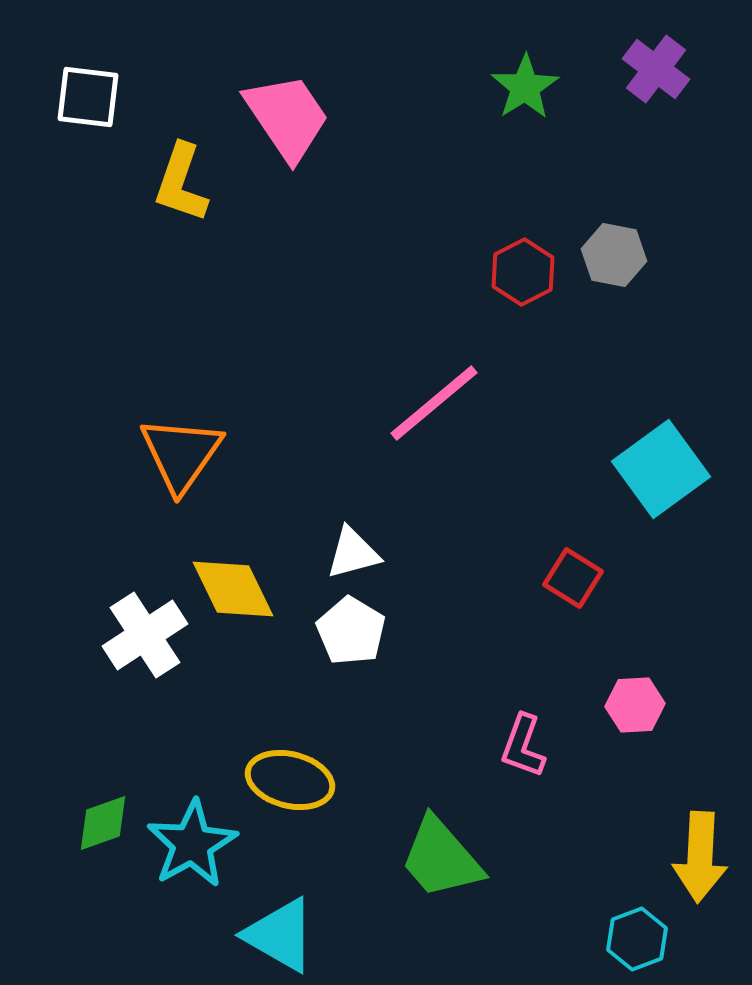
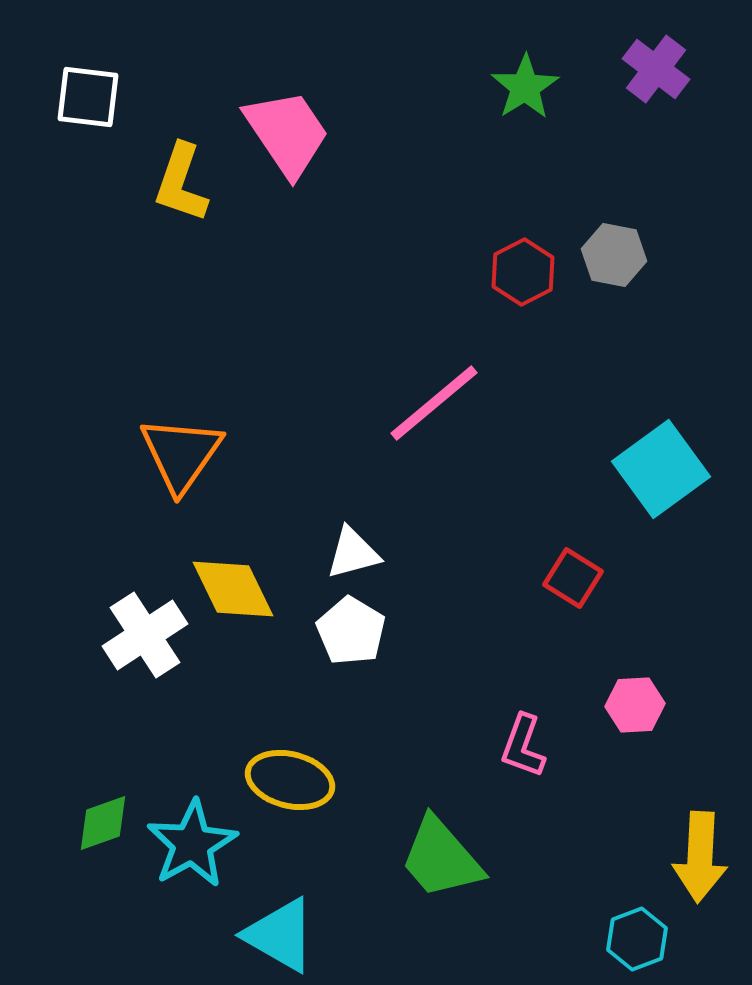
pink trapezoid: moved 16 px down
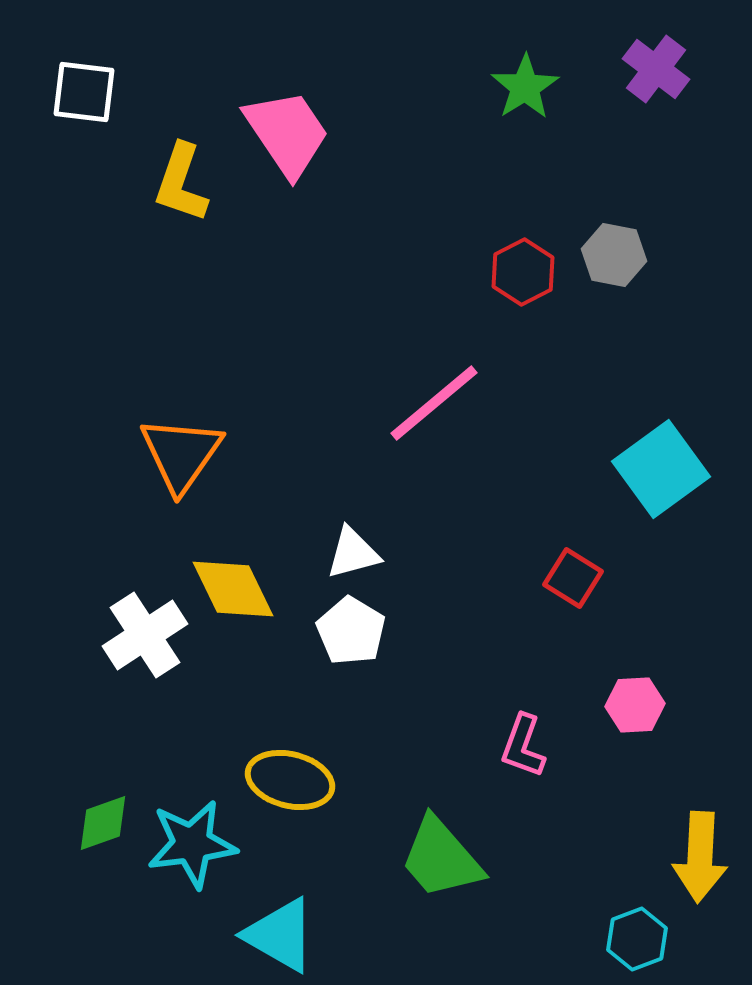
white square: moved 4 px left, 5 px up
cyan star: rotated 22 degrees clockwise
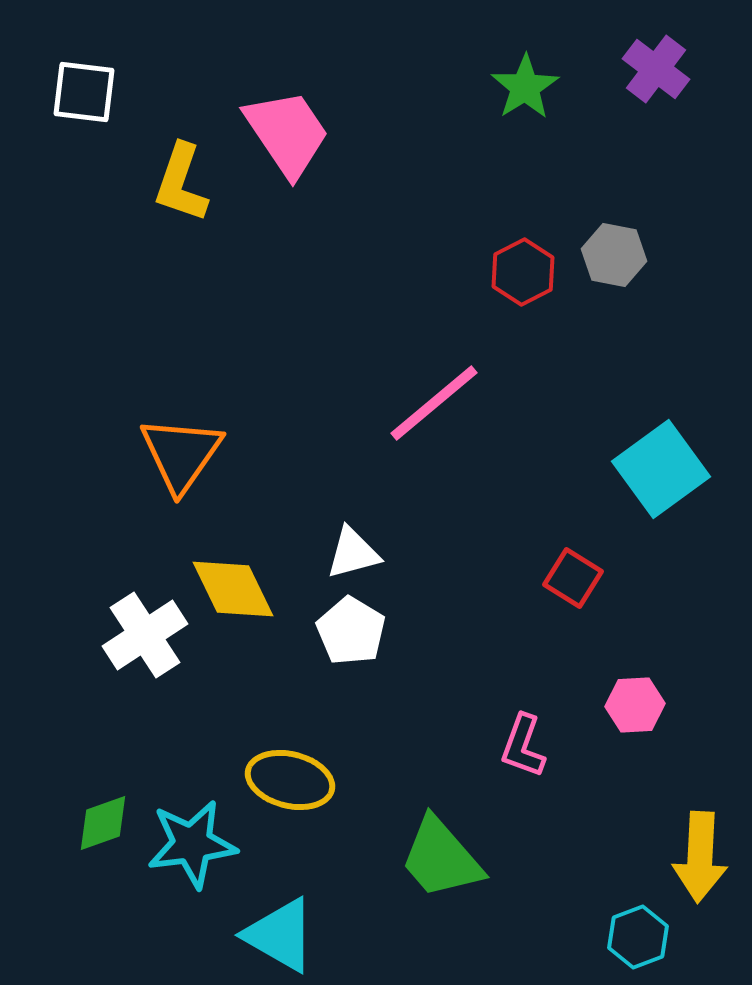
cyan hexagon: moved 1 px right, 2 px up
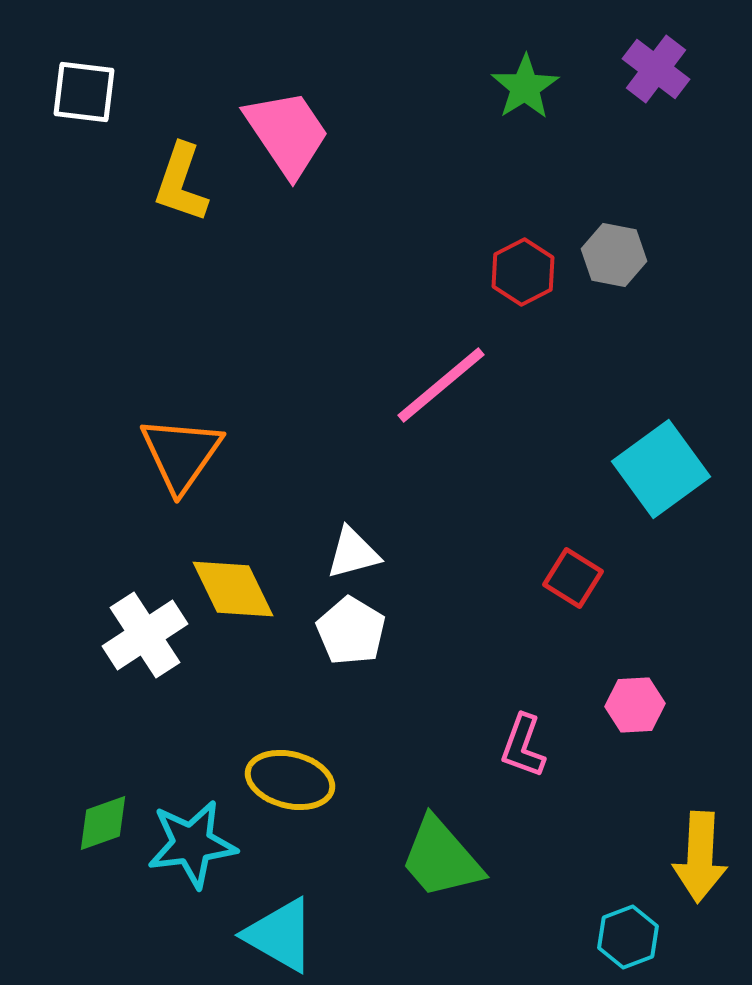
pink line: moved 7 px right, 18 px up
cyan hexagon: moved 10 px left
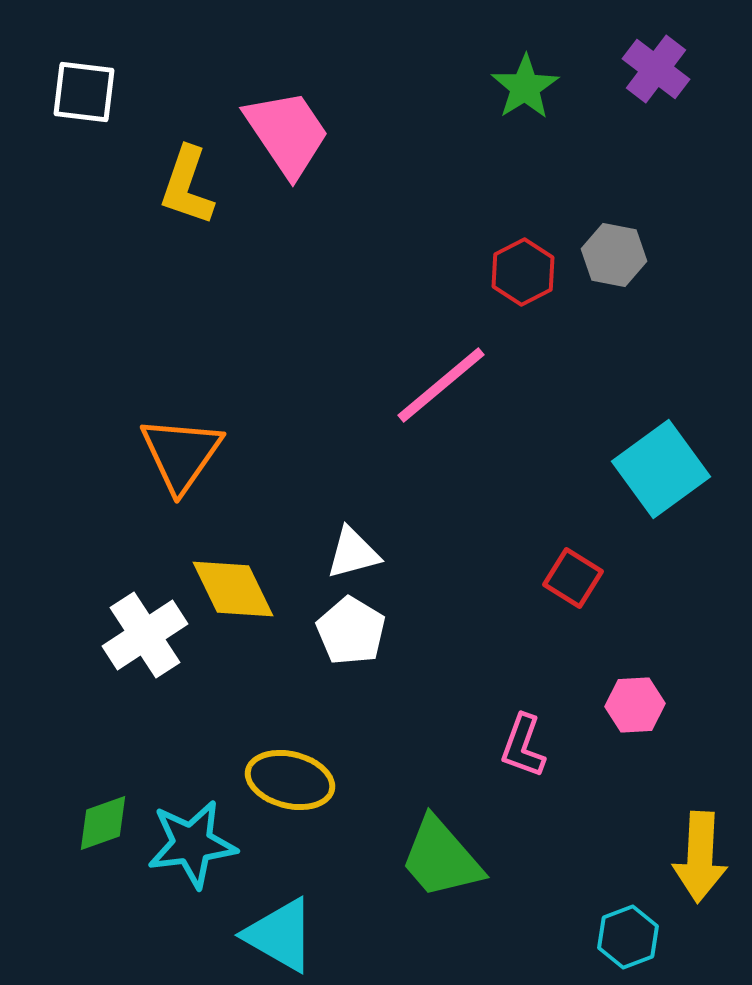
yellow L-shape: moved 6 px right, 3 px down
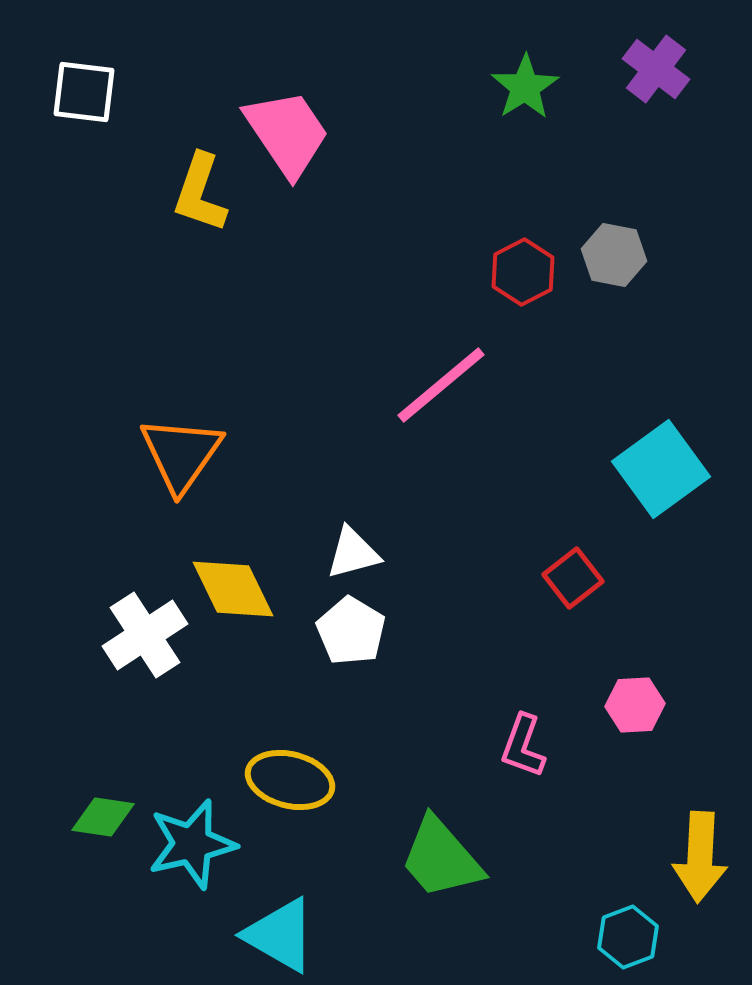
yellow L-shape: moved 13 px right, 7 px down
red square: rotated 20 degrees clockwise
green diamond: moved 6 px up; rotated 28 degrees clockwise
cyan star: rotated 6 degrees counterclockwise
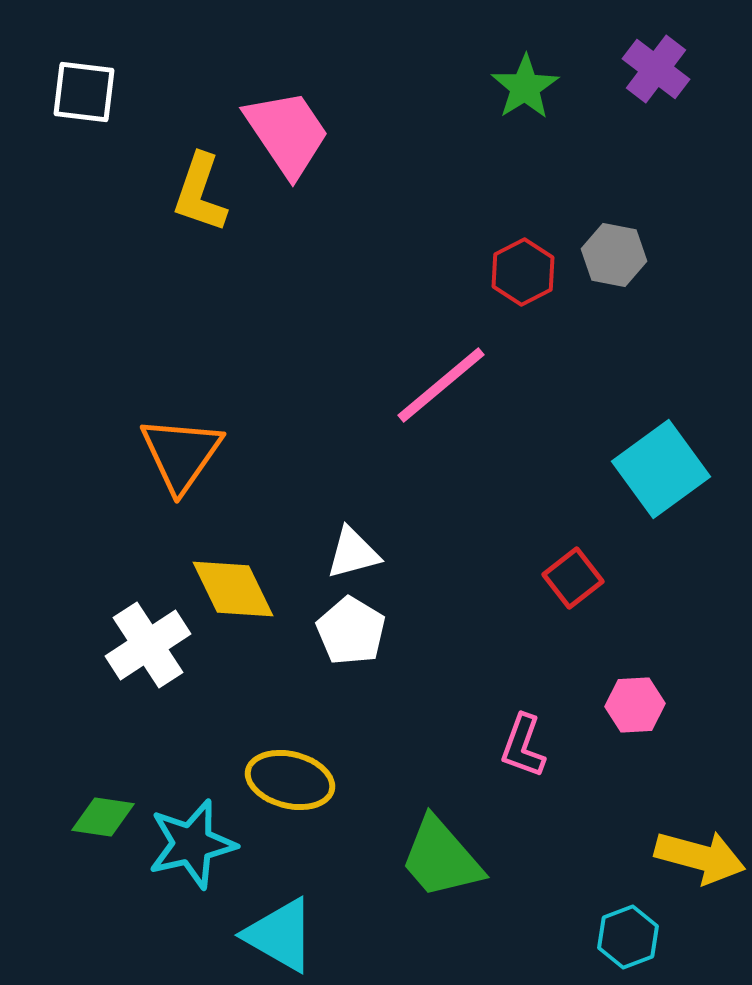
white cross: moved 3 px right, 10 px down
yellow arrow: rotated 78 degrees counterclockwise
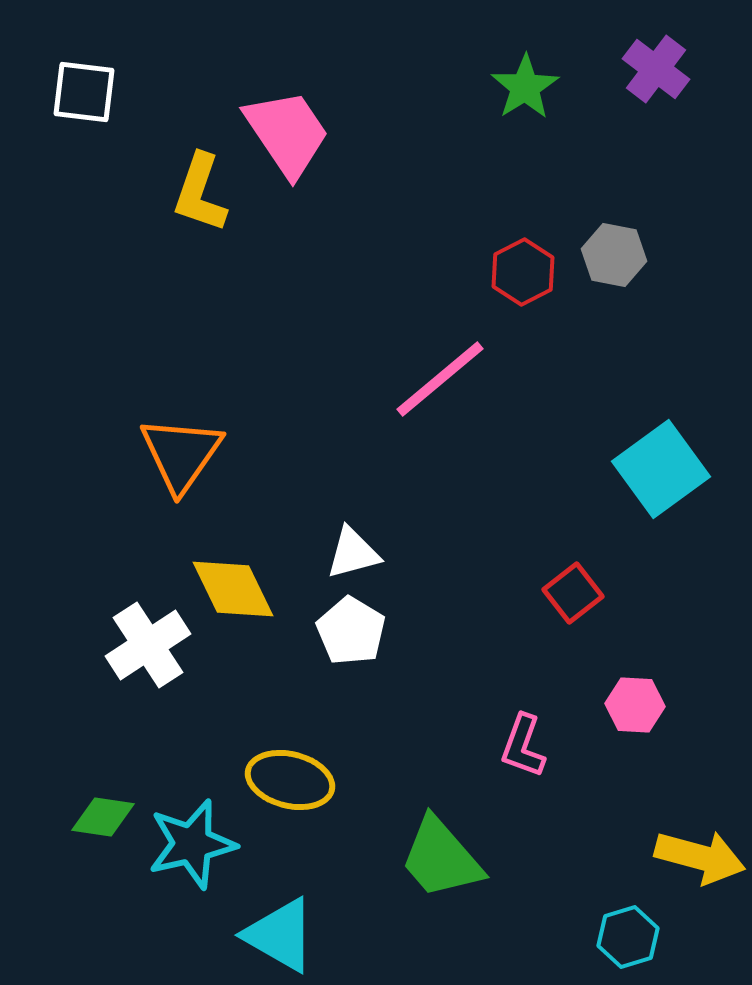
pink line: moved 1 px left, 6 px up
red square: moved 15 px down
pink hexagon: rotated 6 degrees clockwise
cyan hexagon: rotated 4 degrees clockwise
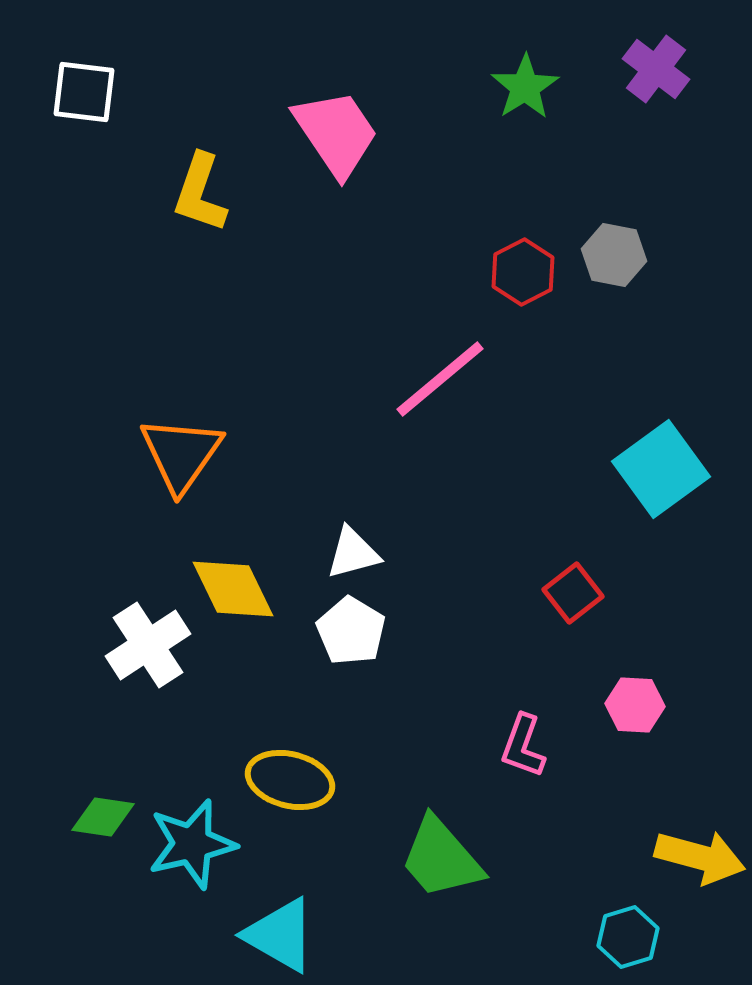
pink trapezoid: moved 49 px right
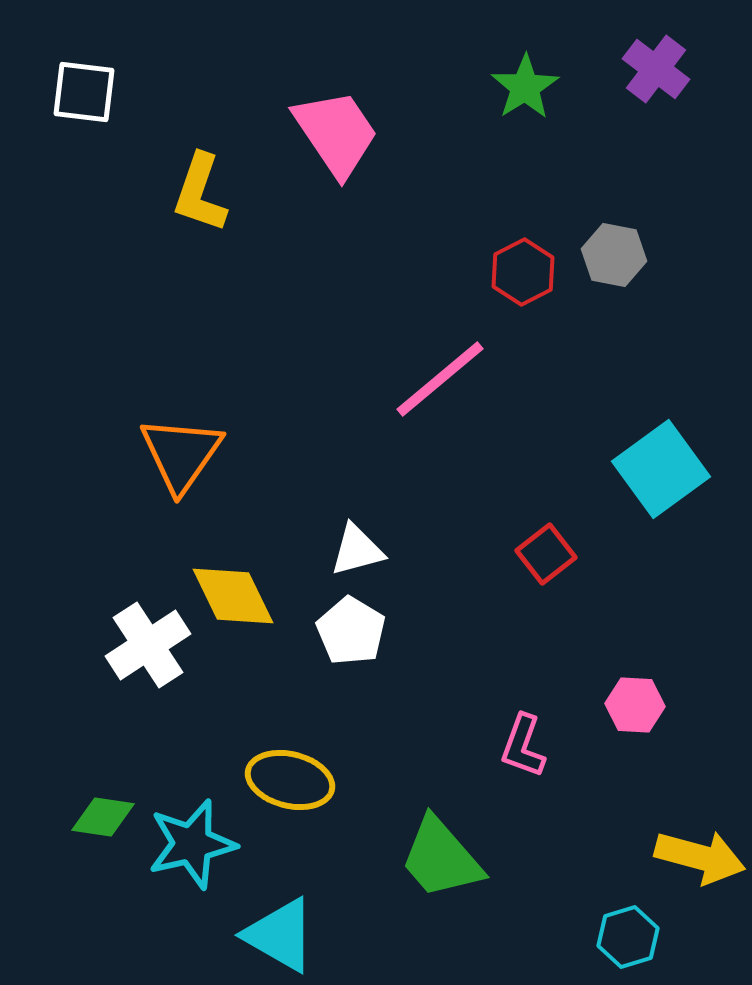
white triangle: moved 4 px right, 3 px up
yellow diamond: moved 7 px down
red square: moved 27 px left, 39 px up
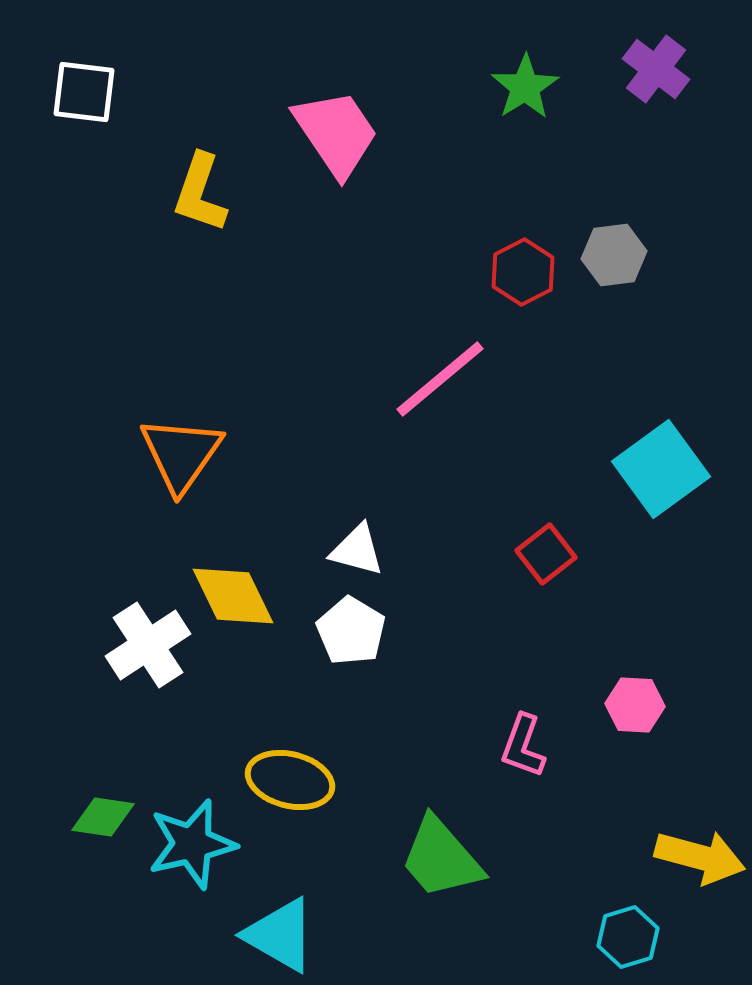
gray hexagon: rotated 18 degrees counterclockwise
white triangle: rotated 30 degrees clockwise
